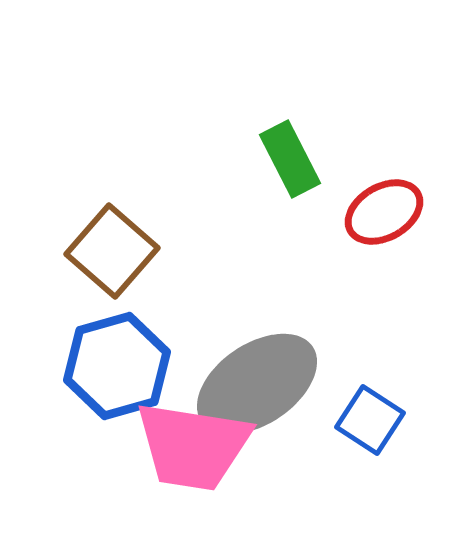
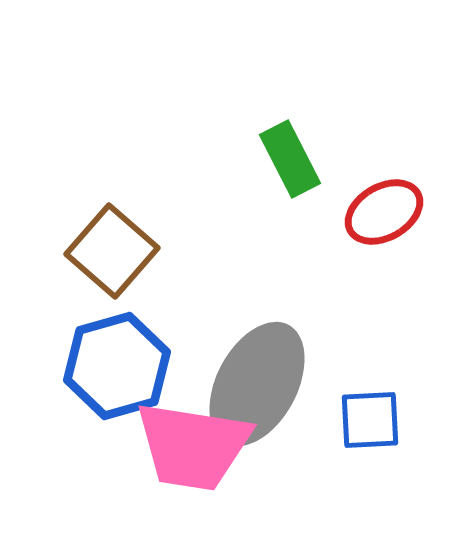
gray ellipse: rotated 28 degrees counterclockwise
blue square: rotated 36 degrees counterclockwise
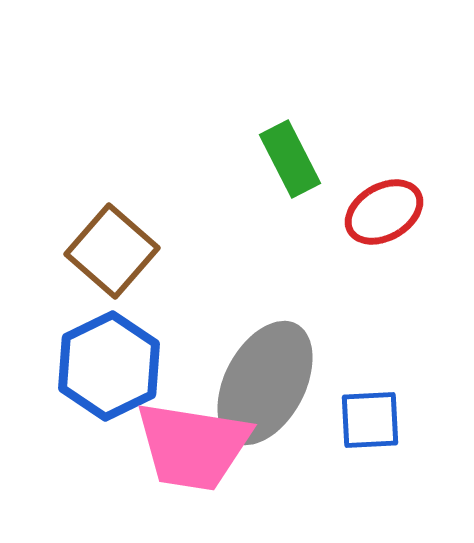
blue hexagon: moved 8 px left; rotated 10 degrees counterclockwise
gray ellipse: moved 8 px right, 1 px up
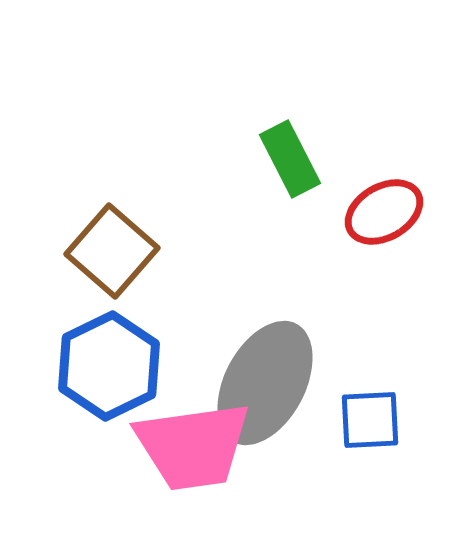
pink trapezoid: rotated 17 degrees counterclockwise
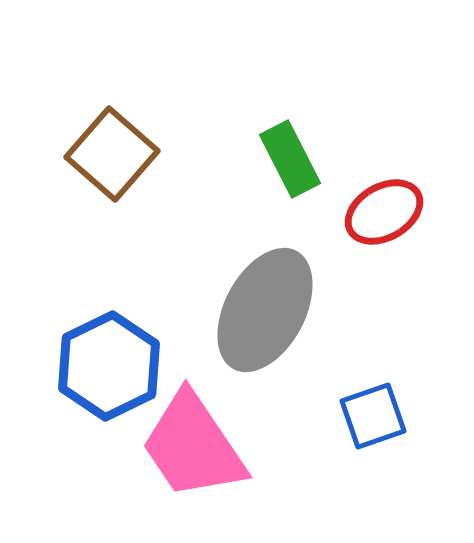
brown square: moved 97 px up
gray ellipse: moved 73 px up
blue square: moved 3 px right, 4 px up; rotated 16 degrees counterclockwise
pink trapezoid: rotated 64 degrees clockwise
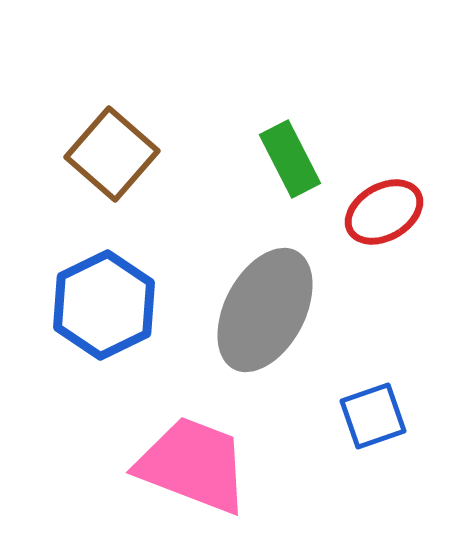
blue hexagon: moved 5 px left, 61 px up
pink trapezoid: moved 19 px down; rotated 145 degrees clockwise
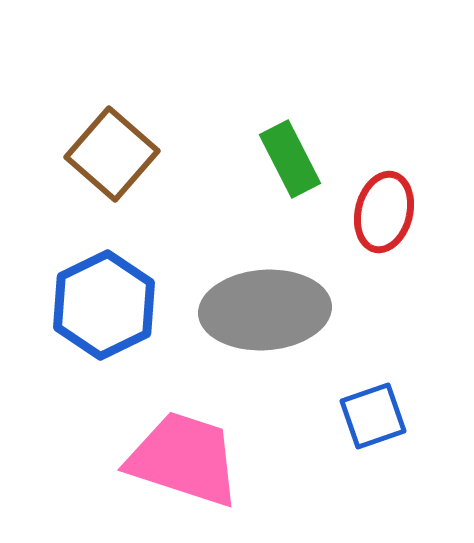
red ellipse: rotated 46 degrees counterclockwise
gray ellipse: rotated 58 degrees clockwise
pink trapezoid: moved 9 px left, 6 px up; rotated 3 degrees counterclockwise
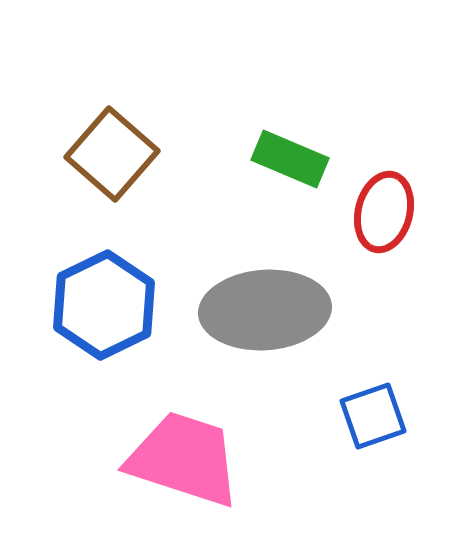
green rectangle: rotated 40 degrees counterclockwise
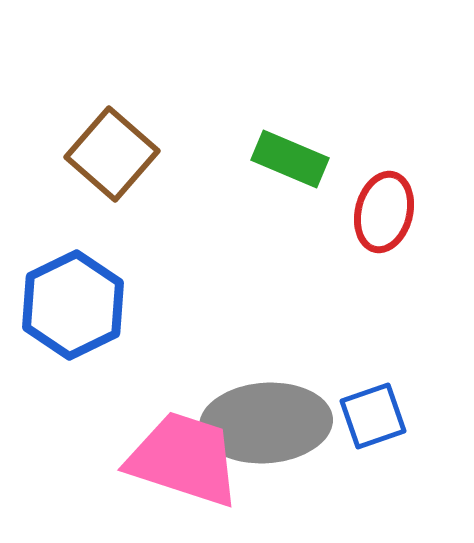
blue hexagon: moved 31 px left
gray ellipse: moved 1 px right, 113 px down
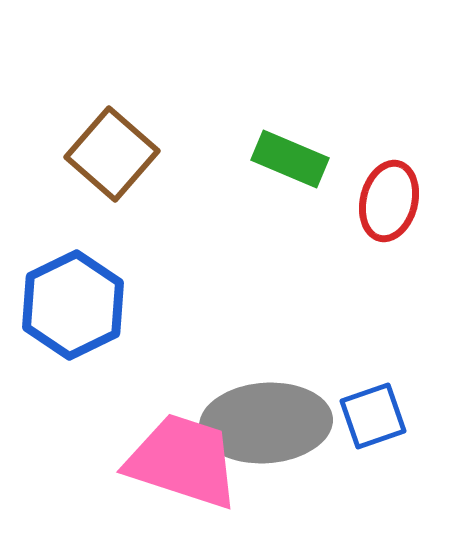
red ellipse: moved 5 px right, 11 px up
pink trapezoid: moved 1 px left, 2 px down
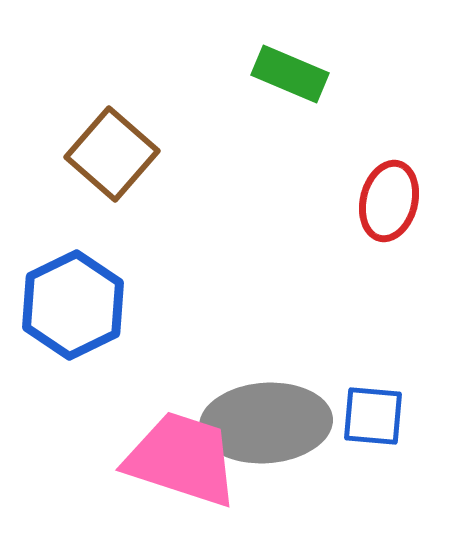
green rectangle: moved 85 px up
blue square: rotated 24 degrees clockwise
pink trapezoid: moved 1 px left, 2 px up
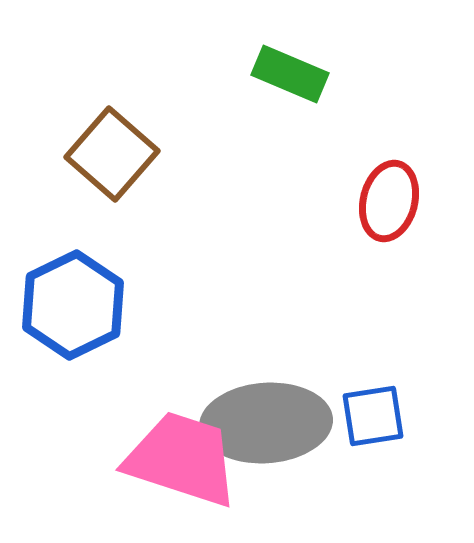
blue square: rotated 14 degrees counterclockwise
